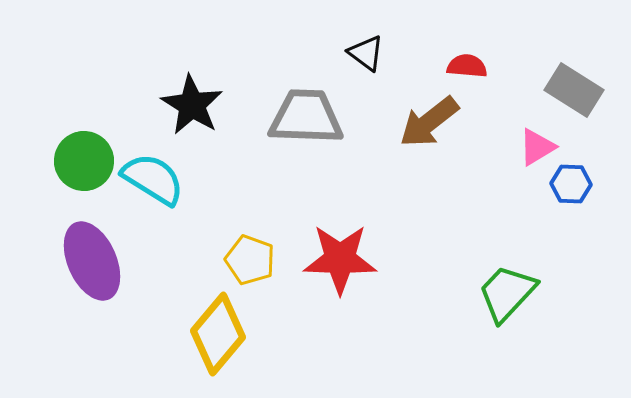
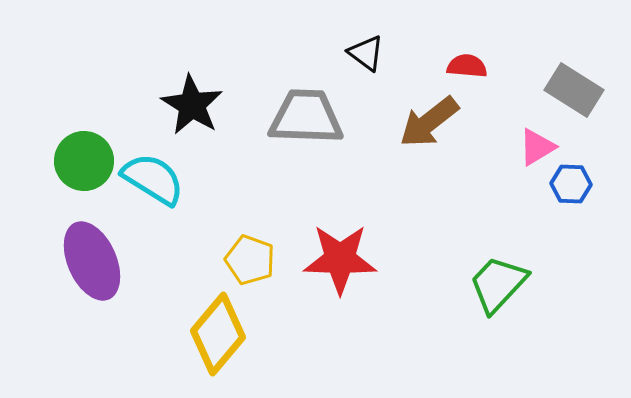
green trapezoid: moved 9 px left, 9 px up
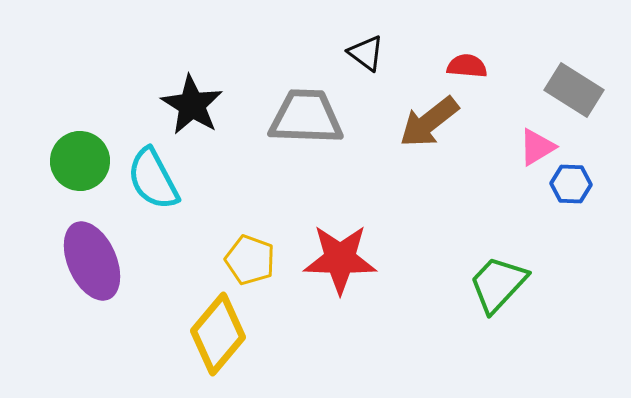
green circle: moved 4 px left
cyan semicircle: rotated 150 degrees counterclockwise
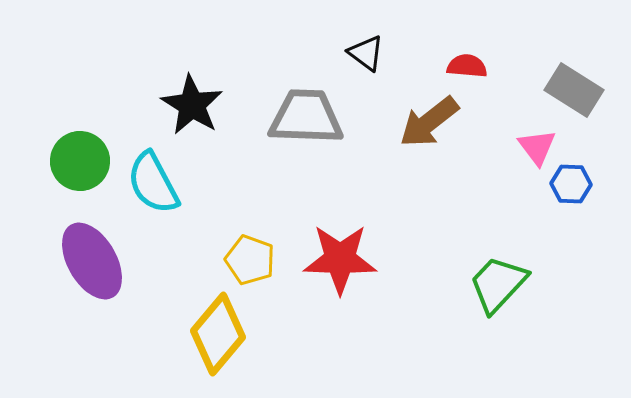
pink triangle: rotated 36 degrees counterclockwise
cyan semicircle: moved 4 px down
purple ellipse: rotated 6 degrees counterclockwise
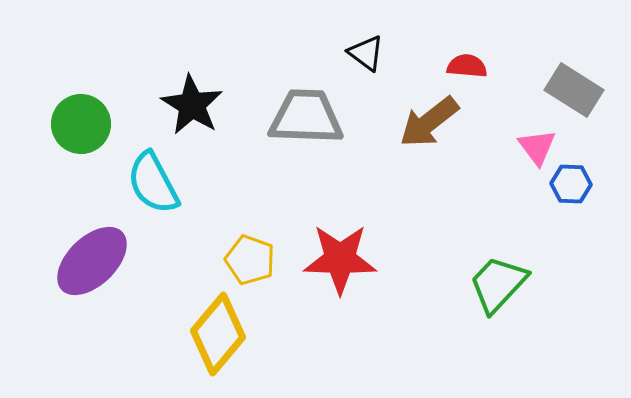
green circle: moved 1 px right, 37 px up
purple ellipse: rotated 76 degrees clockwise
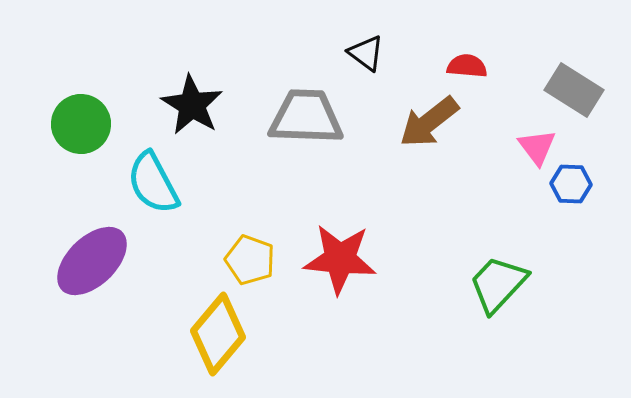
red star: rotated 4 degrees clockwise
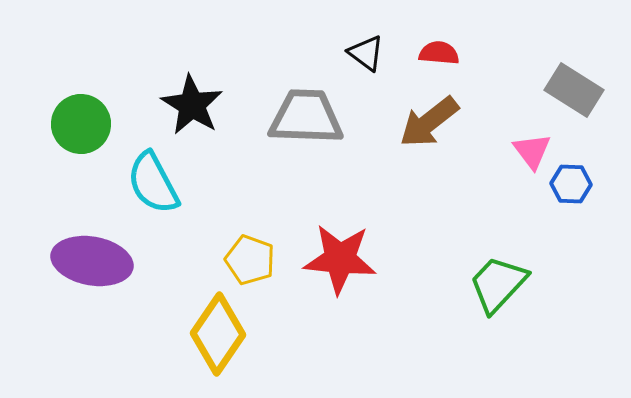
red semicircle: moved 28 px left, 13 px up
pink triangle: moved 5 px left, 4 px down
purple ellipse: rotated 54 degrees clockwise
yellow diamond: rotated 6 degrees counterclockwise
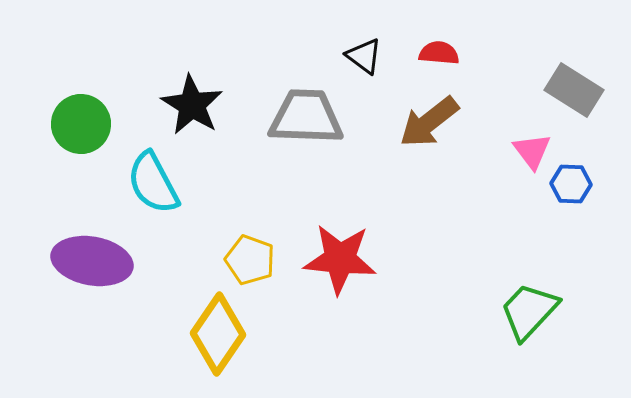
black triangle: moved 2 px left, 3 px down
green trapezoid: moved 31 px right, 27 px down
